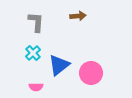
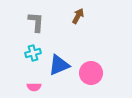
brown arrow: rotated 56 degrees counterclockwise
cyan cross: rotated 28 degrees clockwise
blue triangle: rotated 15 degrees clockwise
pink semicircle: moved 2 px left
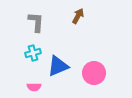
blue triangle: moved 1 px left, 1 px down
pink circle: moved 3 px right
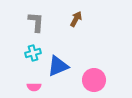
brown arrow: moved 2 px left, 3 px down
pink circle: moved 7 px down
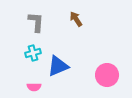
brown arrow: rotated 63 degrees counterclockwise
pink circle: moved 13 px right, 5 px up
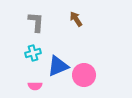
pink circle: moved 23 px left
pink semicircle: moved 1 px right, 1 px up
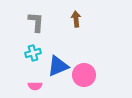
brown arrow: rotated 28 degrees clockwise
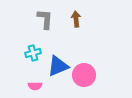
gray L-shape: moved 9 px right, 3 px up
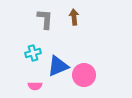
brown arrow: moved 2 px left, 2 px up
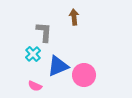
gray L-shape: moved 1 px left, 13 px down
cyan cross: moved 1 px down; rotated 28 degrees counterclockwise
pink semicircle: rotated 24 degrees clockwise
